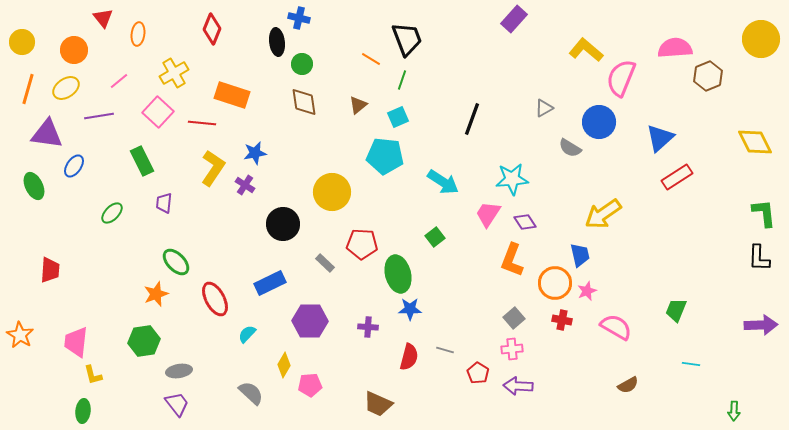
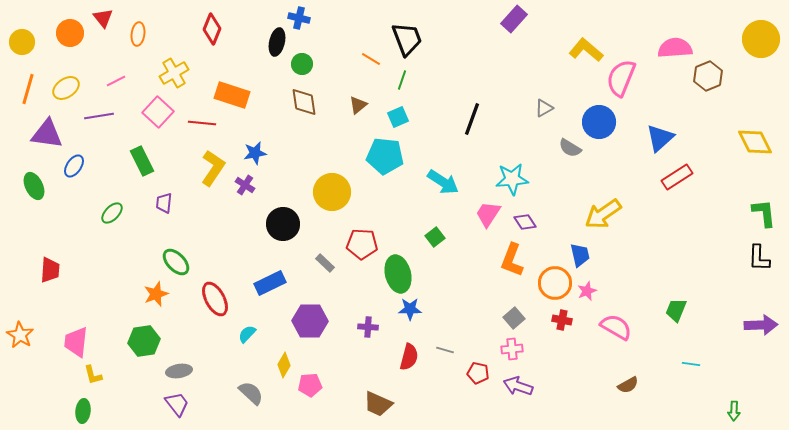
black ellipse at (277, 42): rotated 20 degrees clockwise
orange circle at (74, 50): moved 4 px left, 17 px up
pink line at (119, 81): moved 3 px left; rotated 12 degrees clockwise
red pentagon at (478, 373): rotated 20 degrees counterclockwise
purple arrow at (518, 386): rotated 16 degrees clockwise
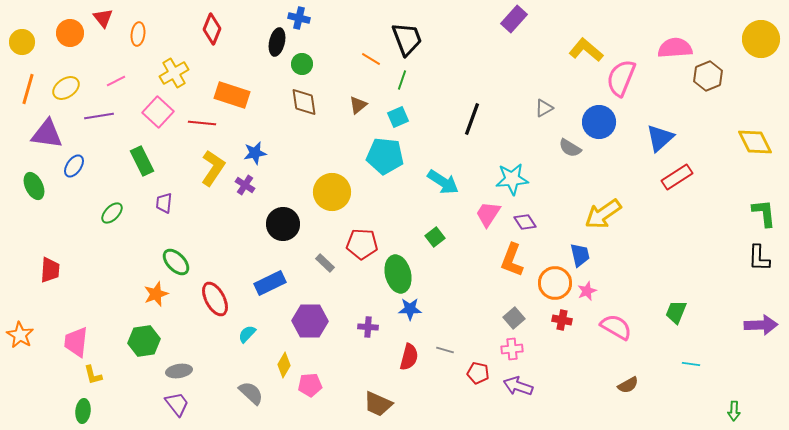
green trapezoid at (676, 310): moved 2 px down
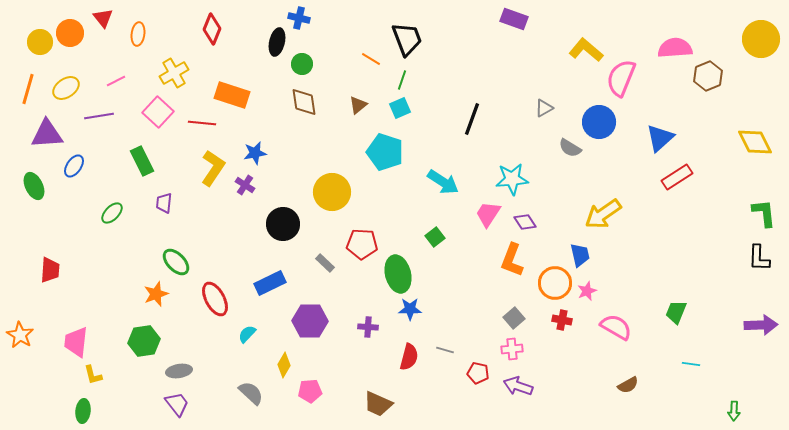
purple rectangle at (514, 19): rotated 68 degrees clockwise
yellow circle at (22, 42): moved 18 px right
cyan square at (398, 117): moved 2 px right, 9 px up
purple triangle at (47, 134): rotated 12 degrees counterclockwise
cyan pentagon at (385, 156): moved 4 px up; rotated 12 degrees clockwise
pink pentagon at (310, 385): moved 6 px down
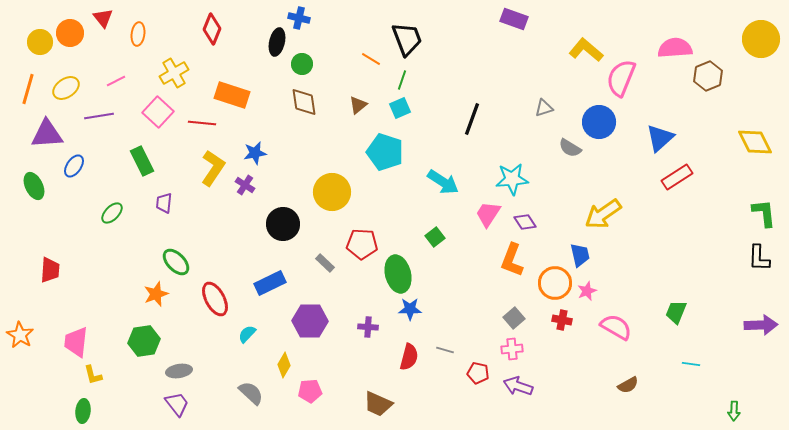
gray triangle at (544, 108): rotated 12 degrees clockwise
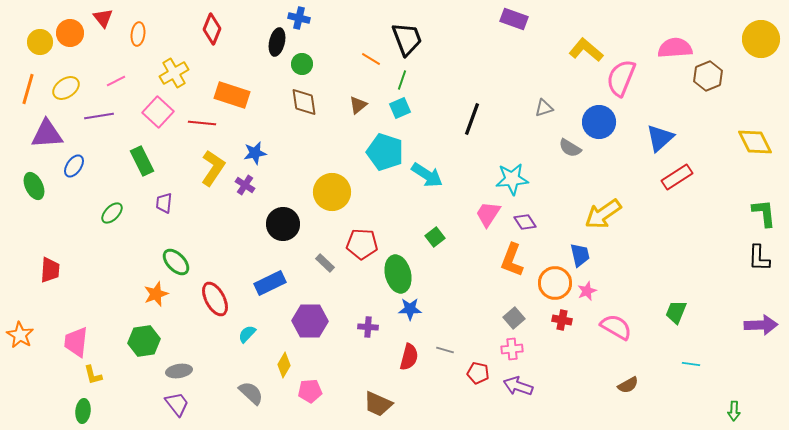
cyan arrow at (443, 182): moved 16 px left, 7 px up
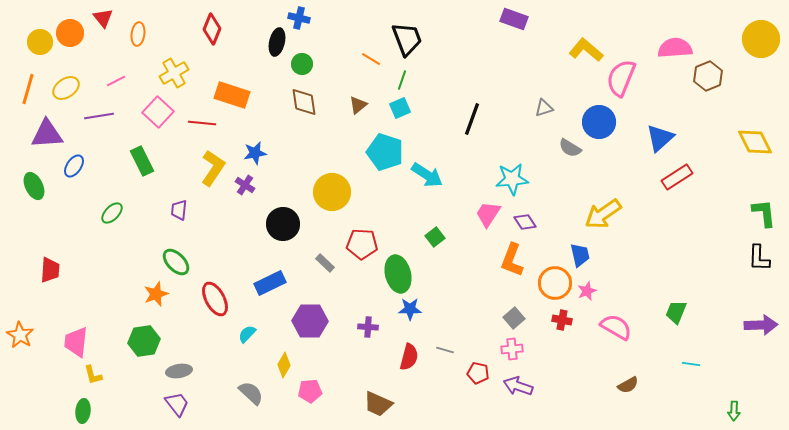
purple trapezoid at (164, 203): moved 15 px right, 7 px down
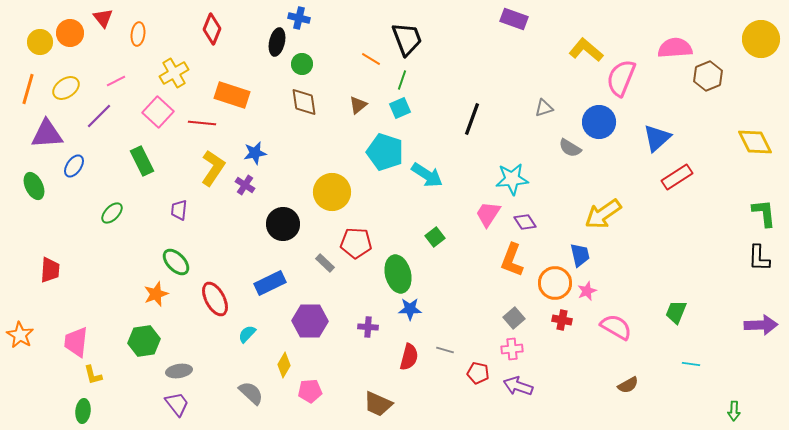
purple line at (99, 116): rotated 36 degrees counterclockwise
blue triangle at (660, 138): moved 3 px left
red pentagon at (362, 244): moved 6 px left, 1 px up
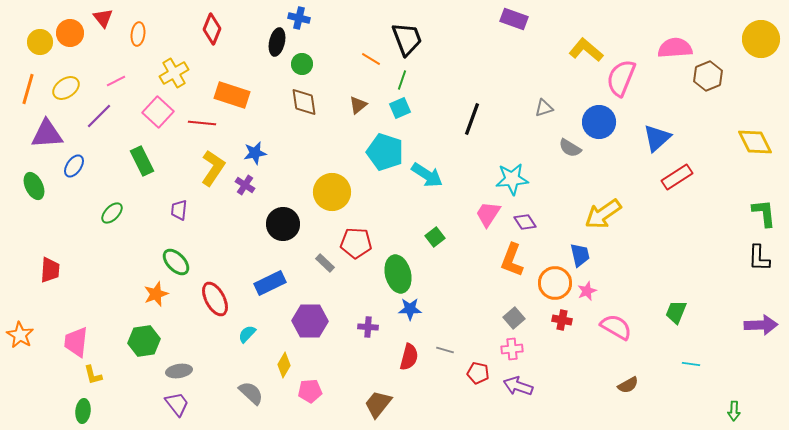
brown trapezoid at (378, 404): rotated 104 degrees clockwise
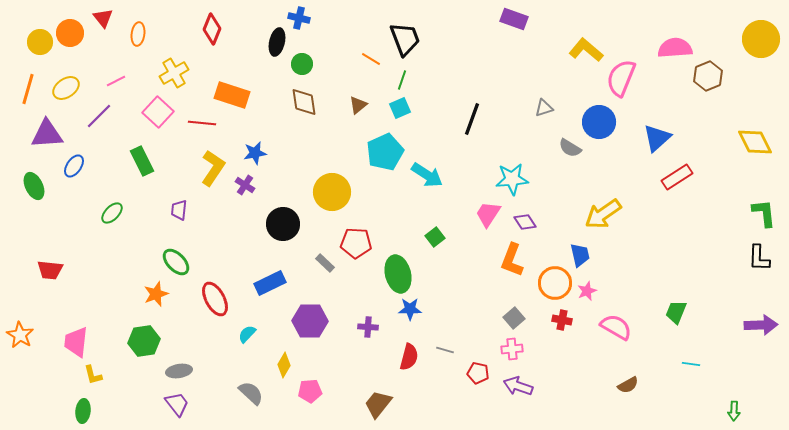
black trapezoid at (407, 39): moved 2 px left
cyan pentagon at (385, 152): rotated 30 degrees clockwise
red trapezoid at (50, 270): rotated 92 degrees clockwise
